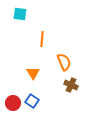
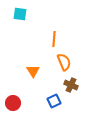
orange line: moved 12 px right
orange triangle: moved 2 px up
blue square: moved 22 px right; rotated 32 degrees clockwise
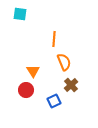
brown cross: rotated 24 degrees clockwise
red circle: moved 13 px right, 13 px up
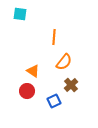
orange line: moved 2 px up
orange semicircle: rotated 60 degrees clockwise
orange triangle: rotated 24 degrees counterclockwise
red circle: moved 1 px right, 1 px down
